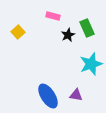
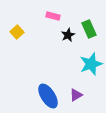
green rectangle: moved 2 px right, 1 px down
yellow square: moved 1 px left
purple triangle: rotated 40 degrees counterclockwise
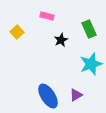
pink rectangle: moved 6 px left
black star: moved 7 px left, 5 px down
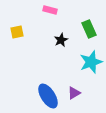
pink rectangle: moved 3 px right, 6 px up
yellow square: rotated 32 degrees clockwise
cyan star: moved 2 px up
purple triangle: moved 2 px left, 2 px up
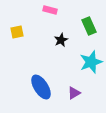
green rectangle: moved 3 px up
blue ellipse: moved 7 px left, 9 px up
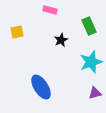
purple triangle: moved 21 px right; rotated 16 degrees clockwise
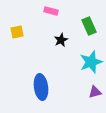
pink rectangle: moved 1 px right, 1 px down
blue ellipse: rotated 25 degrees clockwise
purple triangle: moved 1 px up
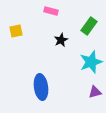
green rectangle: rotated 60 degrees clockwise
yellow square: moved 1 px left, 1 px up
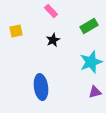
pink rectangle: rotated 32 degrees clockwise
green rectangle: rotated 24 degrees clockwise
black star: moved 8 px left
